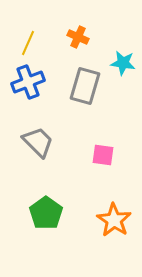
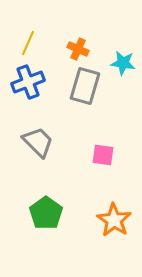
orange cross: moved 12 px down
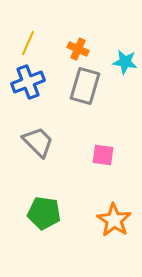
cyan star: moved 2 px right, 1 px up
green pentagon: moved 2 px left; rotated 28 degrees counterclockwise
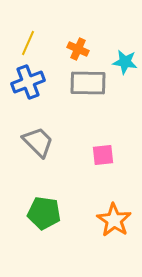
gray rectangle: moved 3 px right, 3 px up; rotated 75 degrees clockwise
pink square: rotated 15 degrees counterclockwise
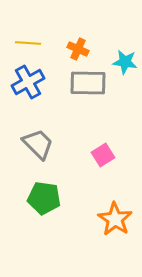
yellow line: rotated 70 degrees clockwise
blue cross: rotated 8 degrees counterclockwise
gray trapezoid: moved 2 px down
pink square: rotated 25 degrees counterclockwise
green pentagon: moved 15 px up
orange star: moved 1 px right, 1 px up
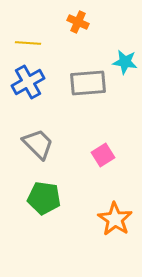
orange cross: moved 27 px up
gray rectangle: rotated 6 degrees counterclockwise
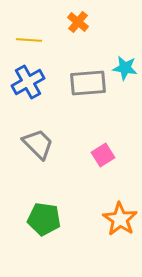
orange cross: rotated 15 degrees clockwise
yellow line: moved 1 px right, 3 px up
cyan star: moved 6 px down
green pentagon: moved 21 px down
orange star: moved 5 px right
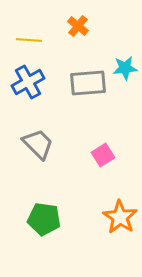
orange cross: moved 4 px down
cyan star: rotated 15 degrees counterclockwise
orange star: moved 2 px up
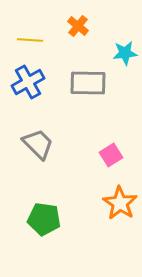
yellow line: moved 1 px right
cyan star: moved 15 px up
gray rectangle: rotated 6 degrees clockwise
pink square: moved 8 px right
orange star: moved 14 px up
